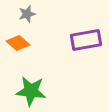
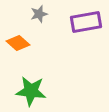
gray star: moved 12 px right
purple rectangle: moved 18 px up
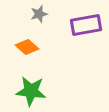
purple rectangle: moved 3 px down
orange diamond: moved 9 px right, 4 px down
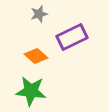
purple rectangle: moved 14 px left, 12 px down; rotated 16 degrees counterclockwise
orange diamond: moved 9 px right, 9 px down
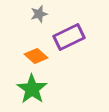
purple rectangle: moved 3 px left
green star: moved 1 px right, 2 px up; rotated 28 degrees clockwise
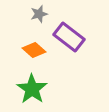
purple rectangle: rotated 64 degrees clockwise
orange diamond: moved 2 px left, 6 px up
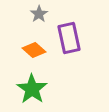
gray star: rotated 18 degrees counterclockwise
purple rectangle: moved 1 px down; rotated 40 degrees clockwise
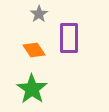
purple rectangle: rotated 12 degrees clockwise
orange diamond: rotated 15 degrees clockwise
